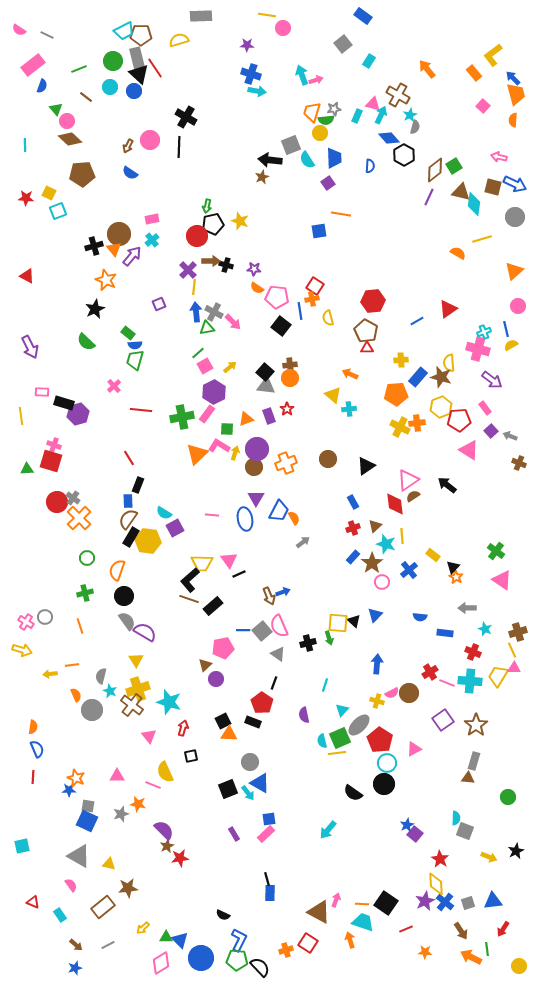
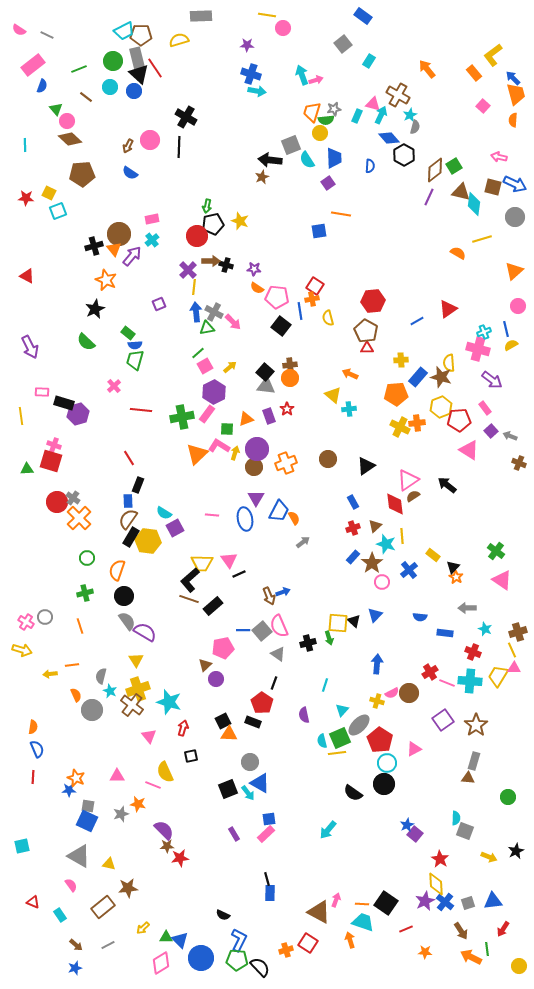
brown star at (167, 846): rotated 24 degrees clockwise
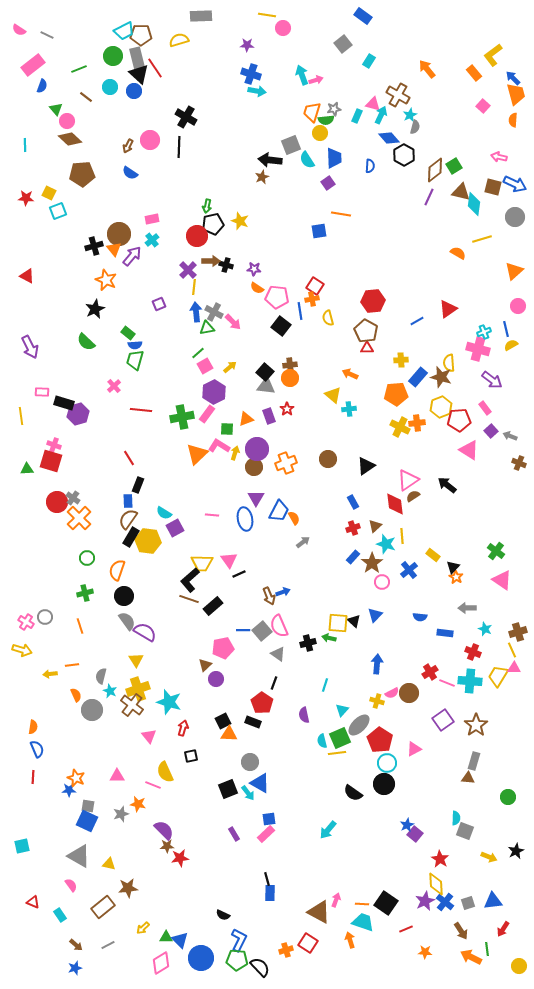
green circle at (113, 61): moved 5 px up
green arrow at (329, 638): rotated 120 degrees clockwise
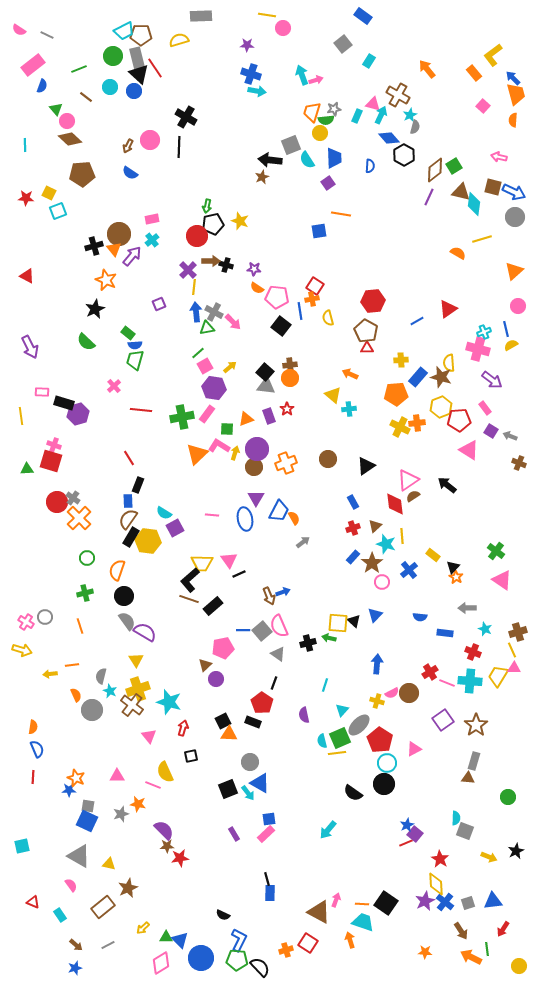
blue arrow at (515, 184): moved 1 px left, 8 px down
purple hexagon at (214, 392): moved 4 px up; rotated 25 degrees counterclockwise
purple square at (491, 431): rotated 16 degrees counterclockwise
brown star at (128, 888): rotated 18 degrees counterclockwise
red line at (406, 929): moved 86 px up
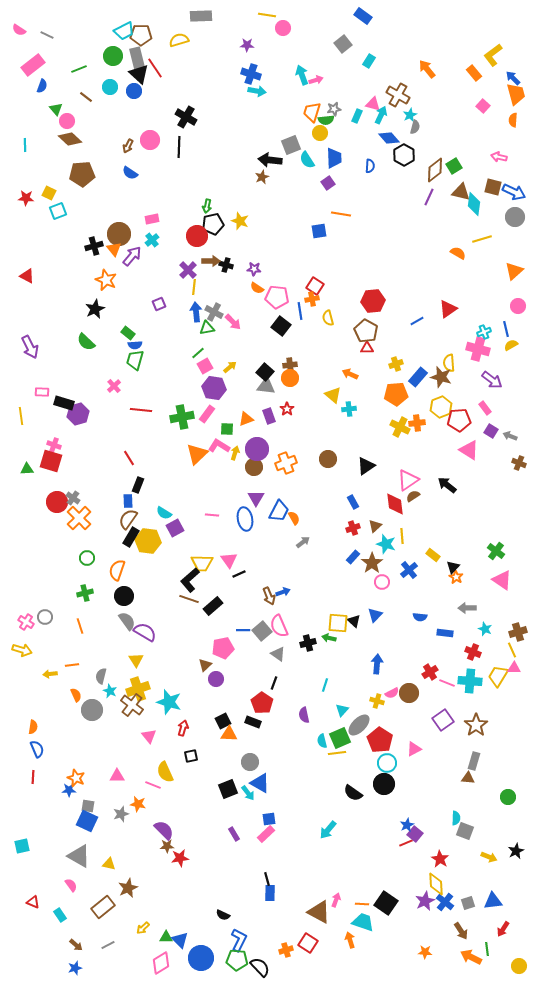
yellow cross at (401, 360): moved 5 px left, 4 px down; rotated 16 degrees counterclockwise
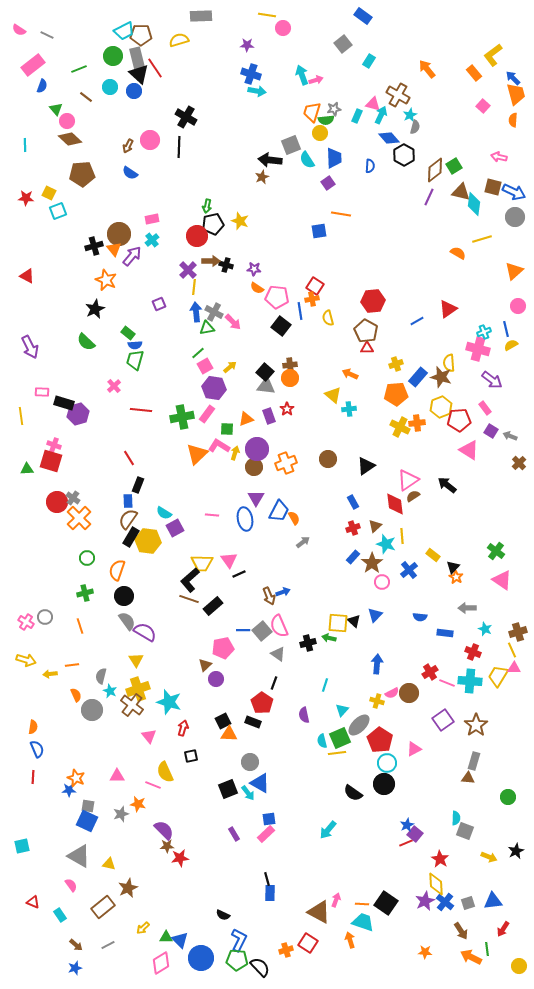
brown cross at (519, 463): rotated 24 degrees clockwise
yellow arrow at (22, 650): moved 4 px right, 10 px down
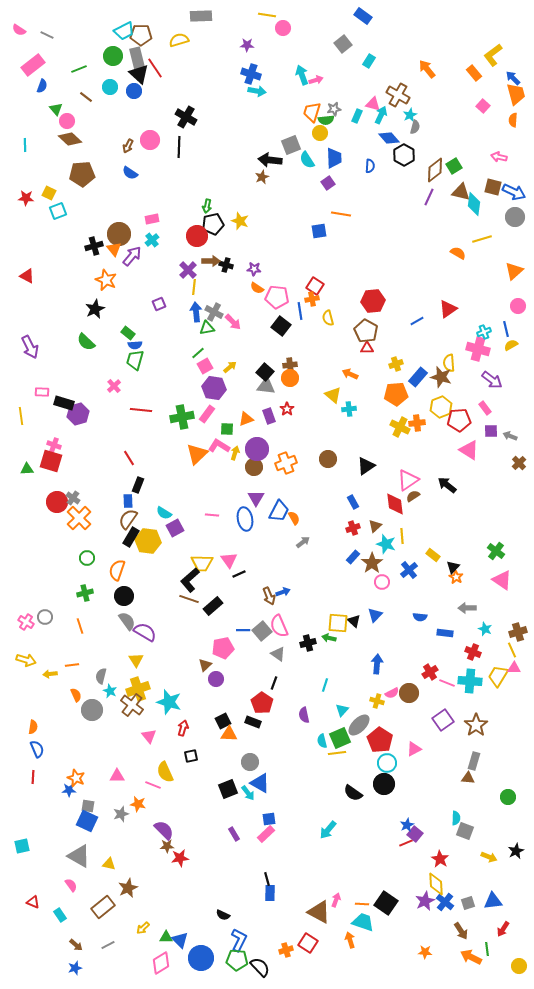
purple square at (491, 431): rotated 32 degrees counterclockwise
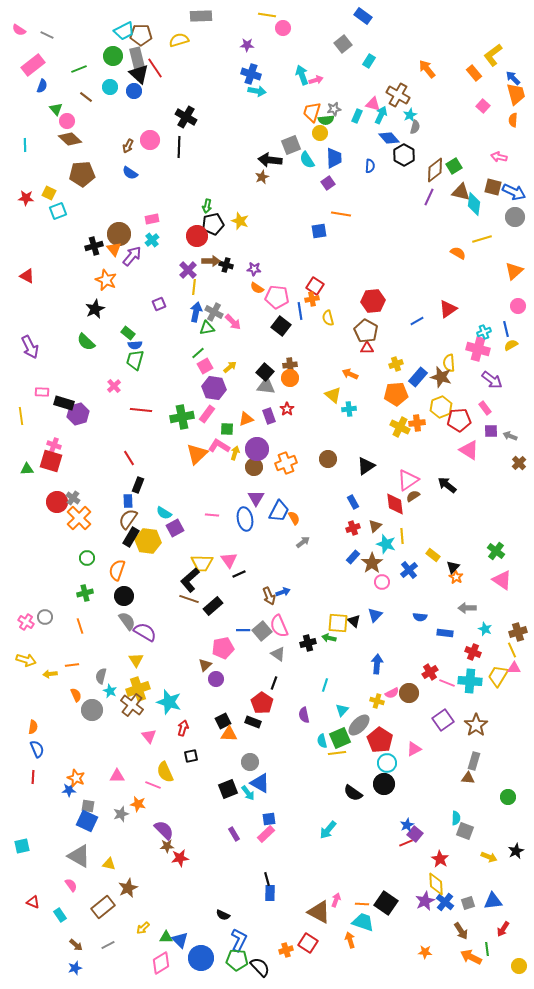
blue arrow at (196, 312): rotated 18 degrees clockwise
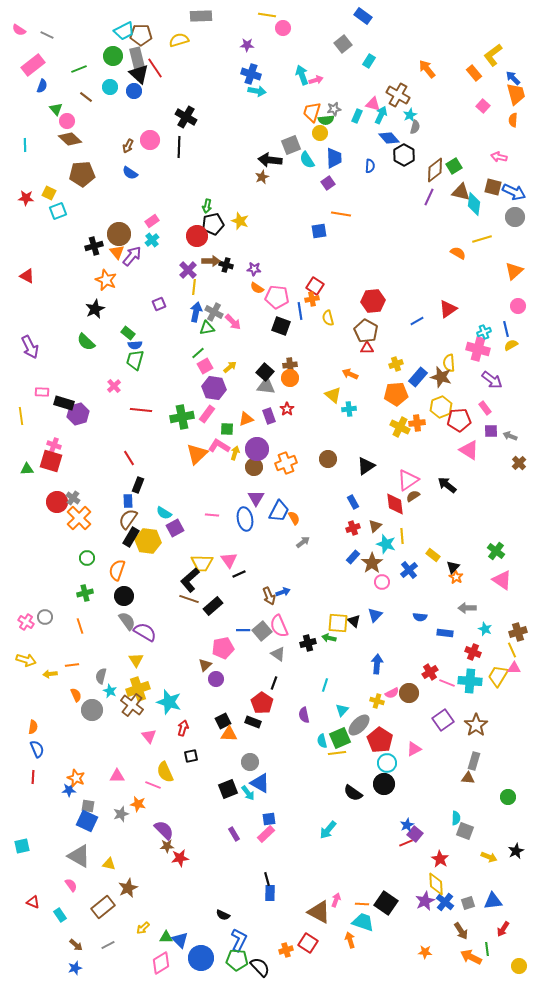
pink rectangle at (152, 219): moved 2 px down; rotated 24 degrees counterclockwise
orange triangle at (114, 249): moved 3 px right, 3 px down
black square at (281, 326): rotated 18 degrees counterclockwise
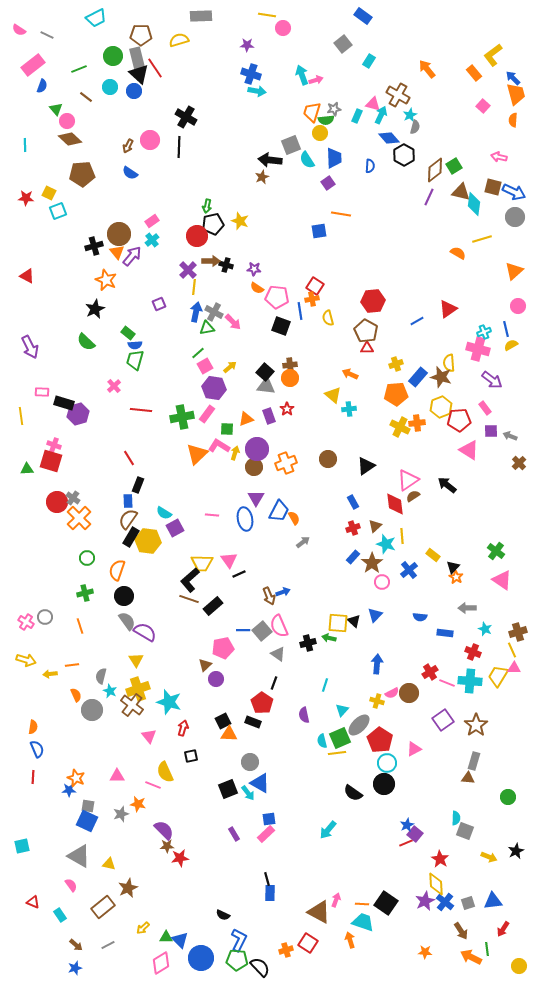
cyan trapezoid at (124, 31): moved 28 px left, 13 px up
